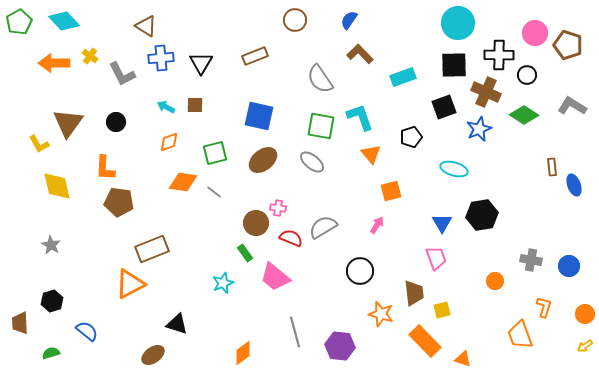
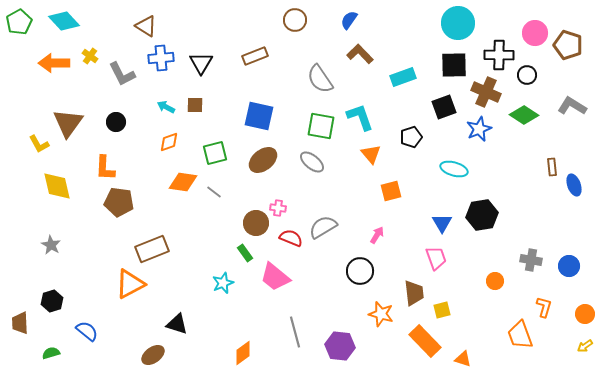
pink arrow at (377, 225): moved 10 px down
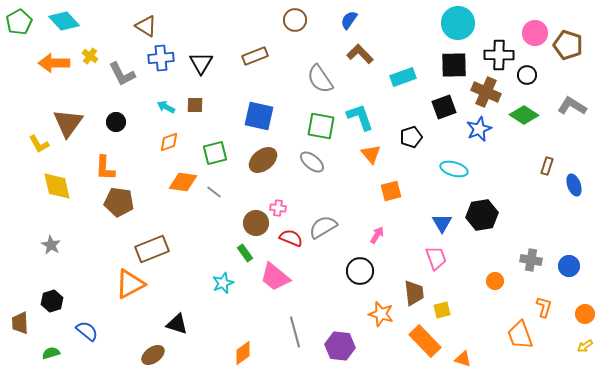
brown rectangle at (552, 167): moved 5 px left, 1 px up; rotated 24 degrees clockwise
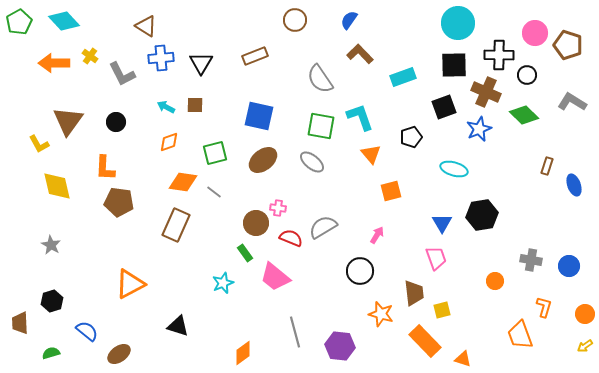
gray L-shape at (572, 106): moved 4 px up
green diamond at (524, 115): rotated 12 degrees clockwise
brown triangle at (68, 123): moved 2 px up
brown rectangle at (152, 249): moved 24 px right, 24 px up; rotated 44 degrees counterclockwise
black triangle at (177, 324): moved 1 px right, 2 px down
brown ellipse at (153, 355): moved 34 px left, 1 px up
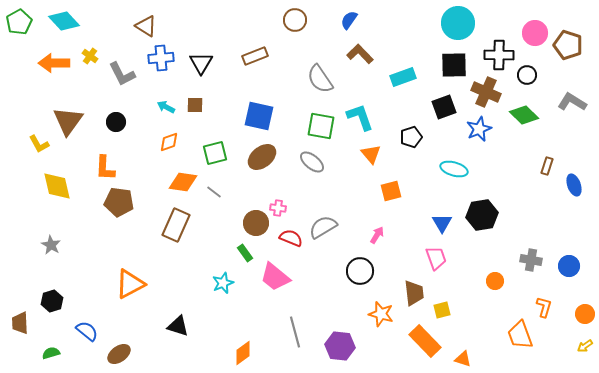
brown ellipse at (263, 160): moved 1 px left, 3 px up
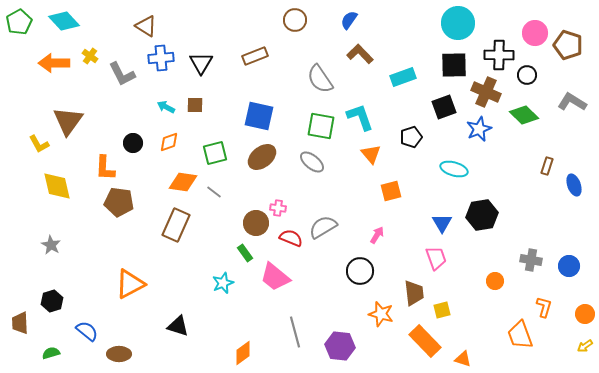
black circle at (116, 122): moved 17 px right, 21 px down
brown ellipse at (119, 354): rotated 35 degrees clockwise
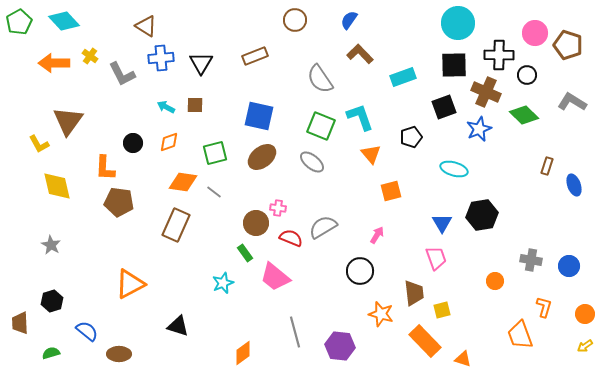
green square at (321, 126): rotated 12 degrees clockwise
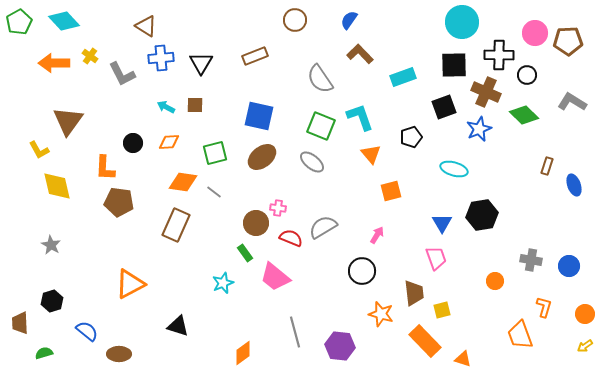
cyan circle at (458, 23): moved 4 px right, 1 px up
brown pentagon at (568, 45): moved 4 px up; rotated 20 degrees counterclockwise
orange diamond at (169, 142): rotated 15 degrees clockwise
yellow L-shape at (39, 144): moved 6 px down
black circle at (360, 271): moved 2 px right
green semicircle at (51, 353): moved 7 px left
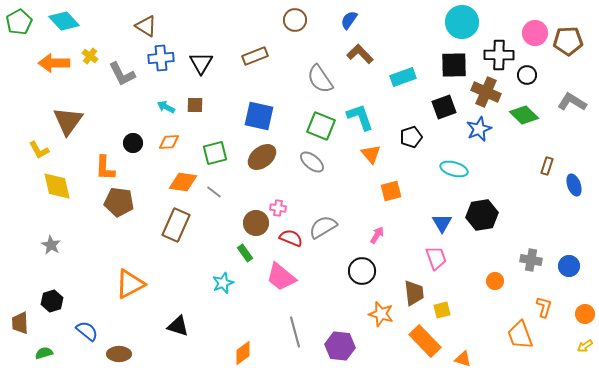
pink trapezoid at (275, 277): moved 6 px right
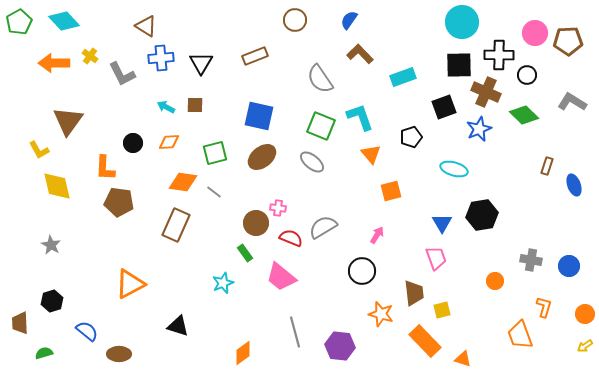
black square at (454, 65): moved 5 px right
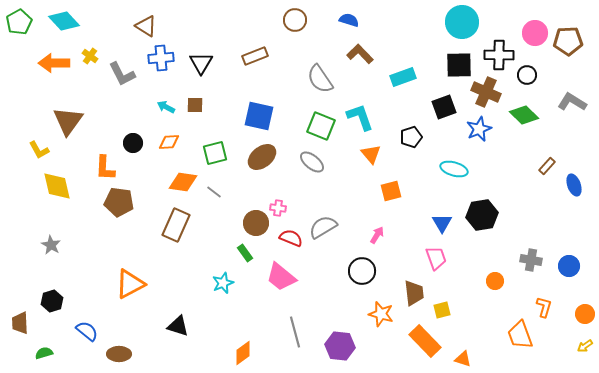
blue semicircle at (349, 20): rotated 72 degrees clockwise
brown rectangle at (547, 166): rotated 24 degrees clockwise
